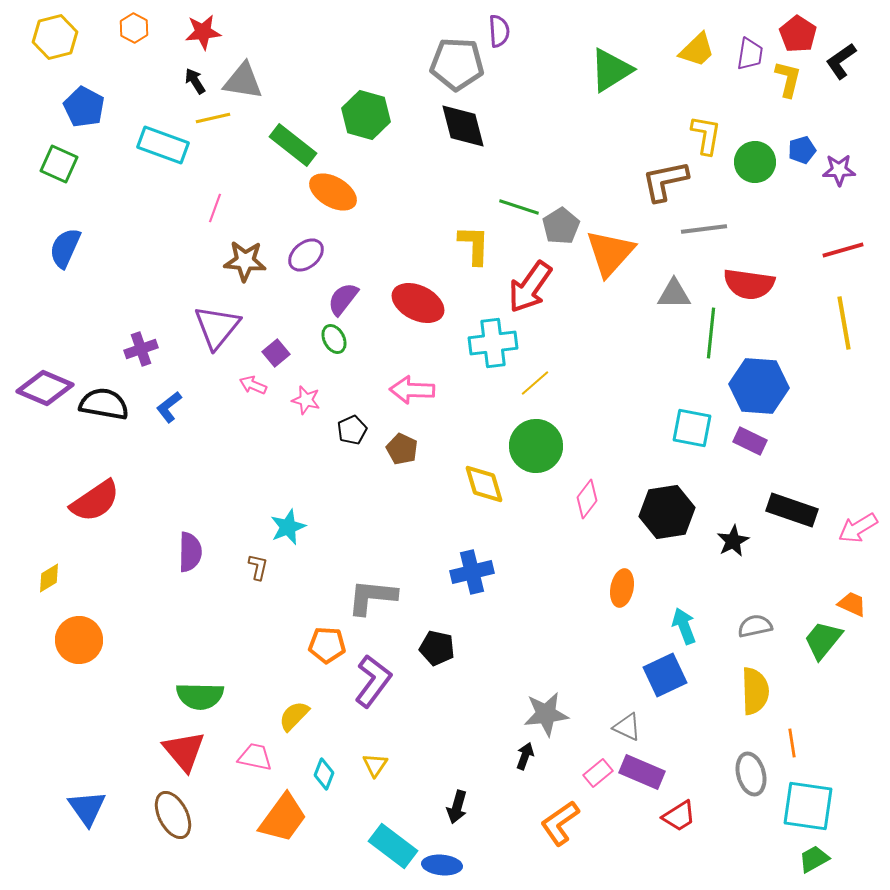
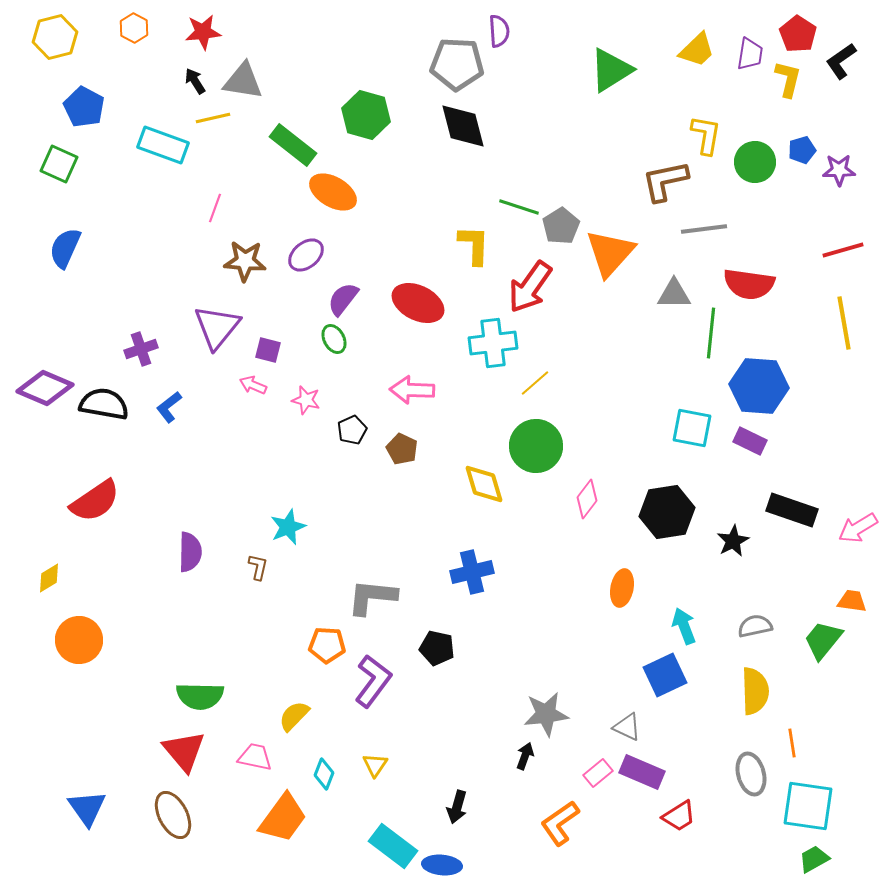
purple square at (276, 353): moved 8 px left, 3 px up; rotated 36 degrees counterclockwise
orange trapezoid at (852, 604): moved 3 px up; rotated 16 degrees counterclockwise
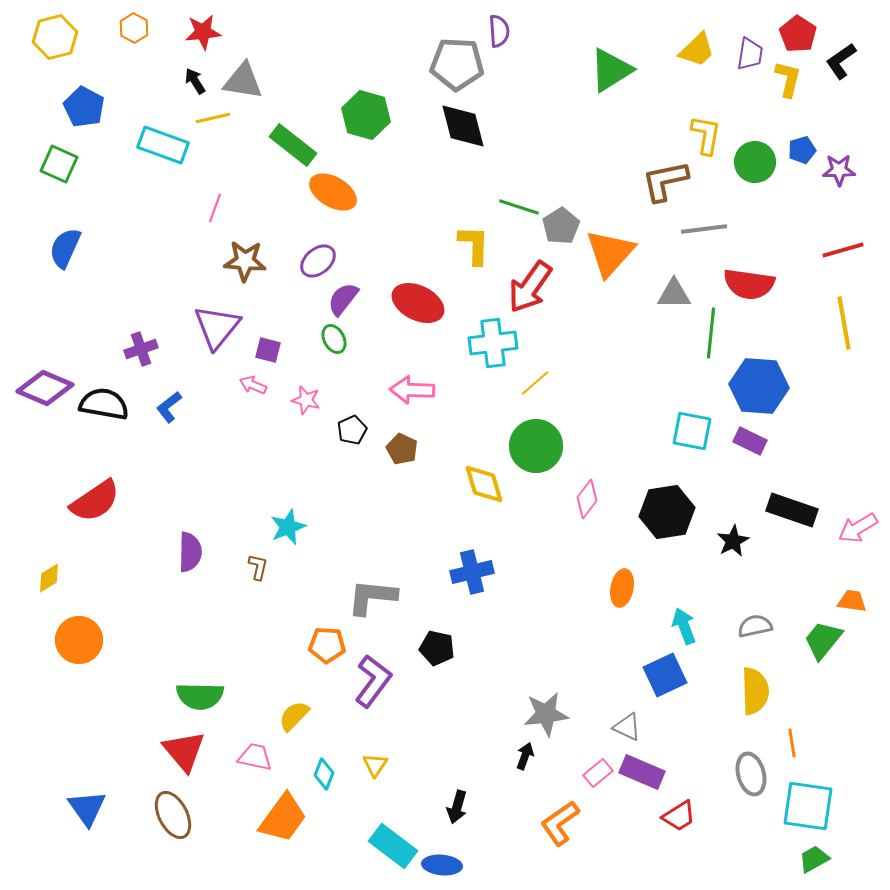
purple ellipse at (306, 255): moved 12 px right, 6 px down
cyan square at (692, 428): moved 3 px down
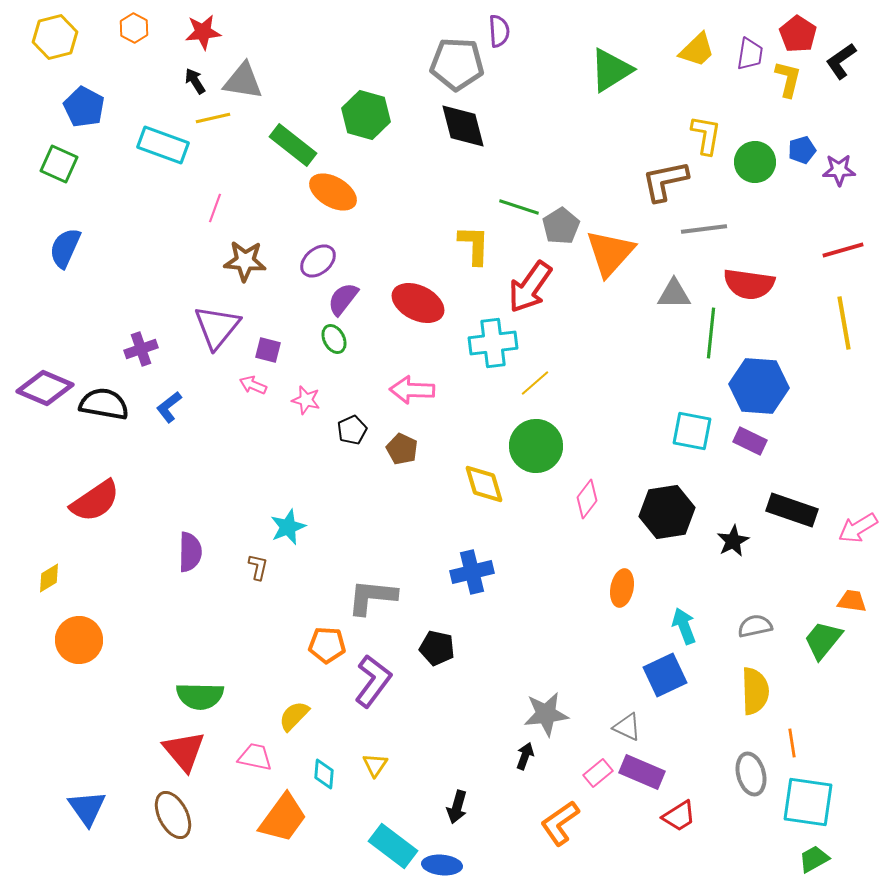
cyan diamond at (324, 774): rotated 16 degrees counterclockwise
cyan square at (808, 806): moved 4 px up
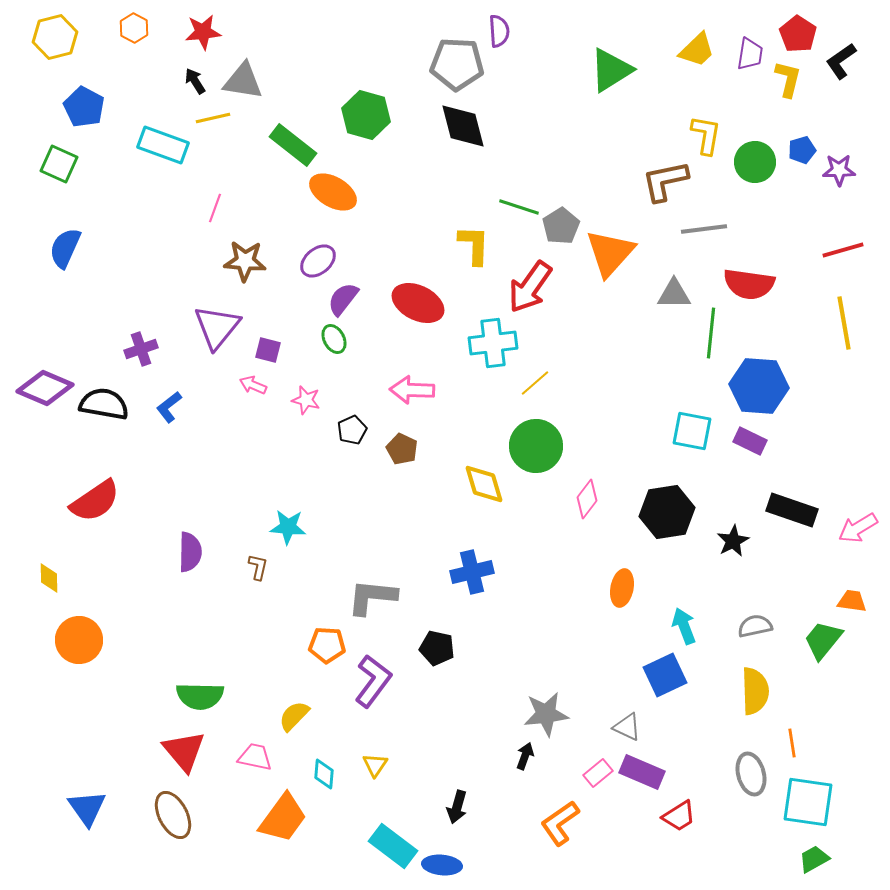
cyan star at (288, 527): rotated 27 degrees clockwise
yellow diamond at (49, 578): rotated 60 degrees counterclockwise
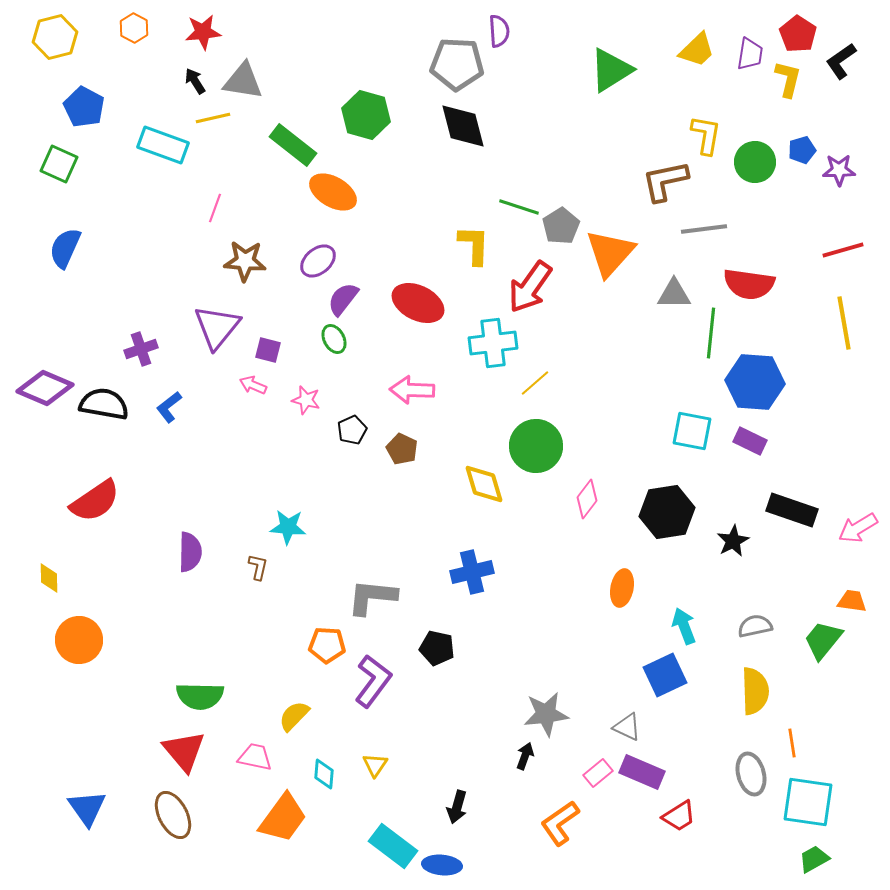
blue hexagon at (759, 386): moved 4 px left, 4 px up
